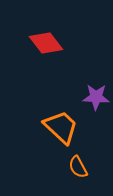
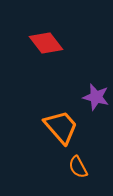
purple star: rotated 12 degrees clockwise
orange trapezoid: rotated 6 degrees clockwise
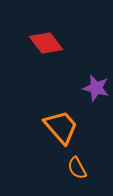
purple star: moved 9 px up
orange semicircle: moved 1 px left, 1 px down
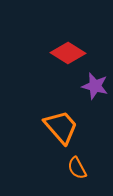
red diamond: moved 22 px right, 10 px down; rotated 20 degrees counterclockwise
purple star: moved 1 px left, 2 px up
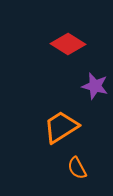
red diamond: moved 9 px up
orange trapezoid: rotated 81 degrees counterclockwise
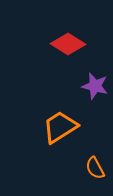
orange trapezoid: moved 1 px left
orange semicircle: moved 18 px right
